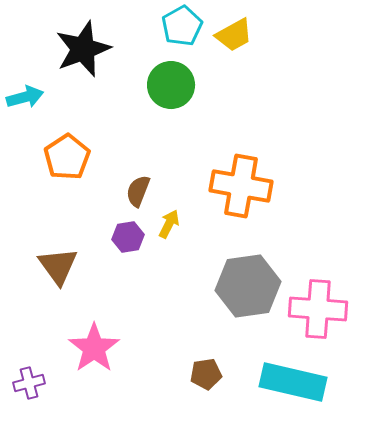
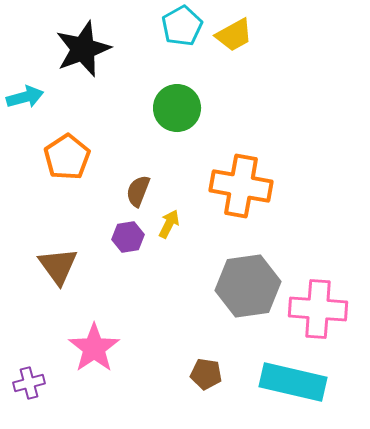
green circle: moved 6 px right, 23 px down
brown pentagon: rotated 16 degrees clockwise
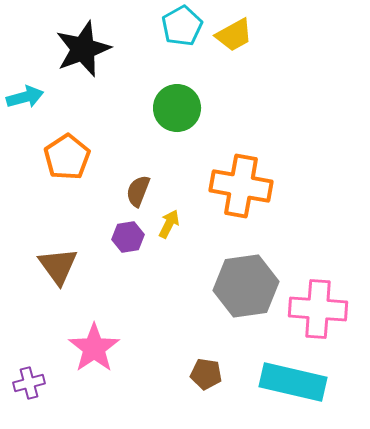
gray hexagon: moved 2 px left
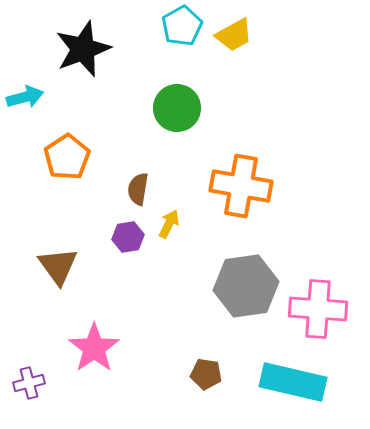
brown semicircle: moved 2 px up; rotated 12 degrees counterclockwise
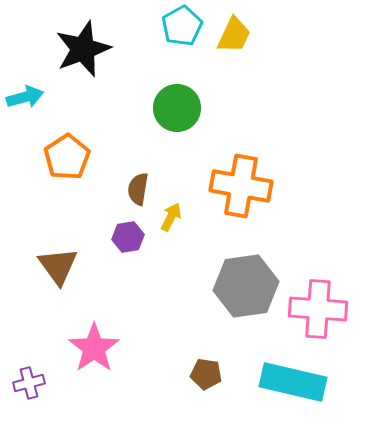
yellow trapezoid: rotated 36 degrees counterclockwise
yellow arrow: moved 2 px right, 7 px up
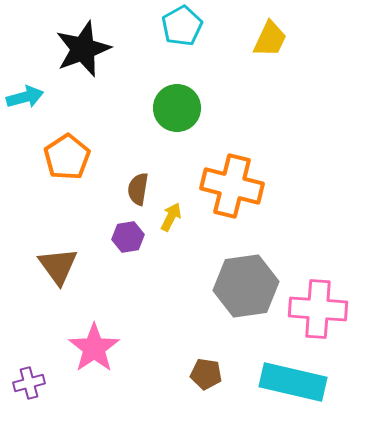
yellow trapezoid: moved 36 px right, 4 px down
orange cross: moved 9 px left; rotated 4 degrees clockwise
